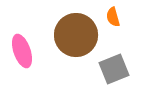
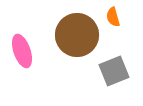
brown circle: moved 1 px right
gray square: moved 2 px down
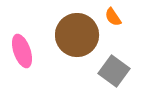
orange semicircle: rotated 18 degrees counterclockwise
gray square: rotated 32 degrees counterclockwise
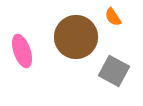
brown circle: moved 1 px left, 2 px down
gray square: rotated 8 degrees counterclockwise
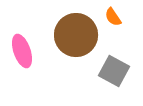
brown circle: moved 2 px up
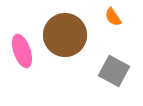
brown circle: moved 11 px left
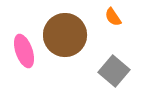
pink ellipse: moved 2 px right
gray square: rotated 12 degrees clockwise
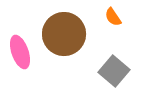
brown circle: moved 1 px left, 1 px up
pink ellipse: moved 4 px left, 1 px down
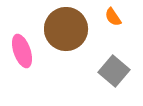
brown circle: moved 2 px right, 5 px up
pink ellipse: moved 2 px right, 1 px up
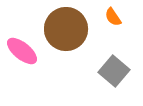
pink ellipse: rotated 32 degrees counterclockwise
